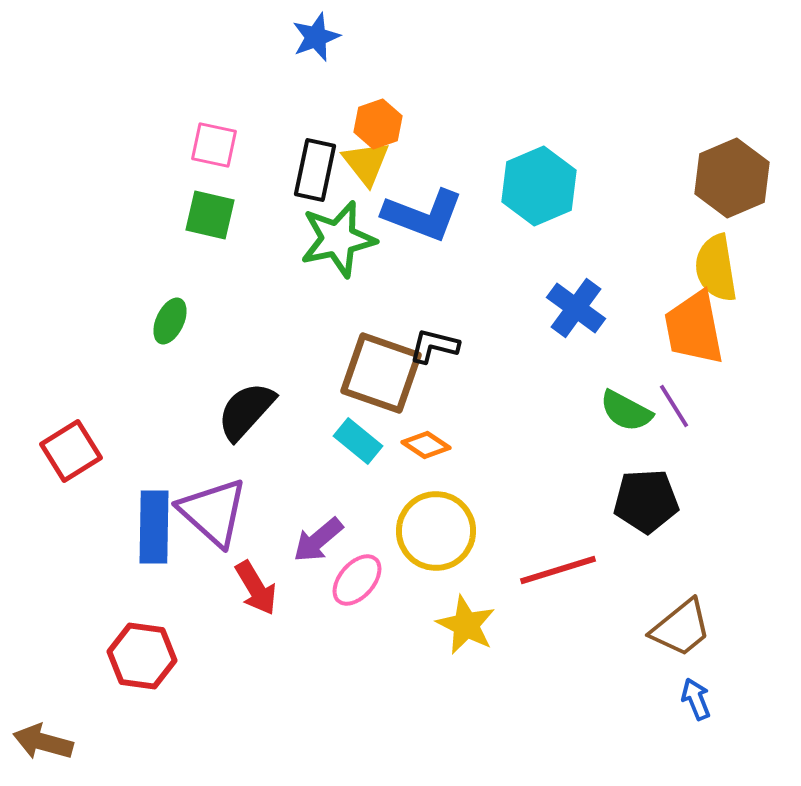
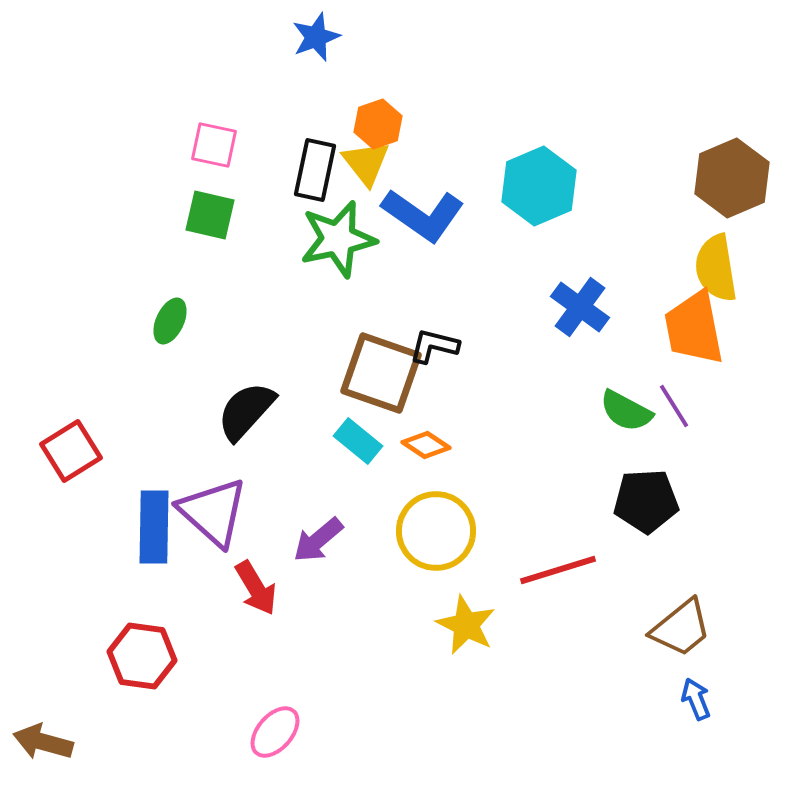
blue L-shape: rotated 14 degrees clockwise
blue cross: moved 4 px right, 1 px up
pink ellipse: moved 82 px left, 152 px down
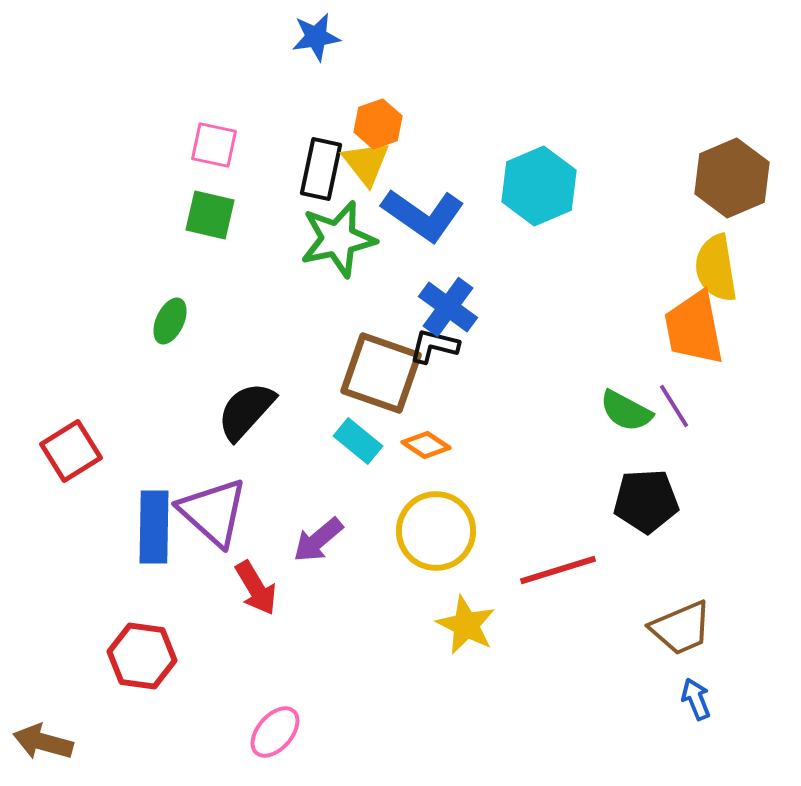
blue star: rotated 12 degrees clockwise
black rectangle: moved 6 px right, 1 px up
blue cross: moved 132 px left
brown trapezoid: rotated 16 degrees clockwise
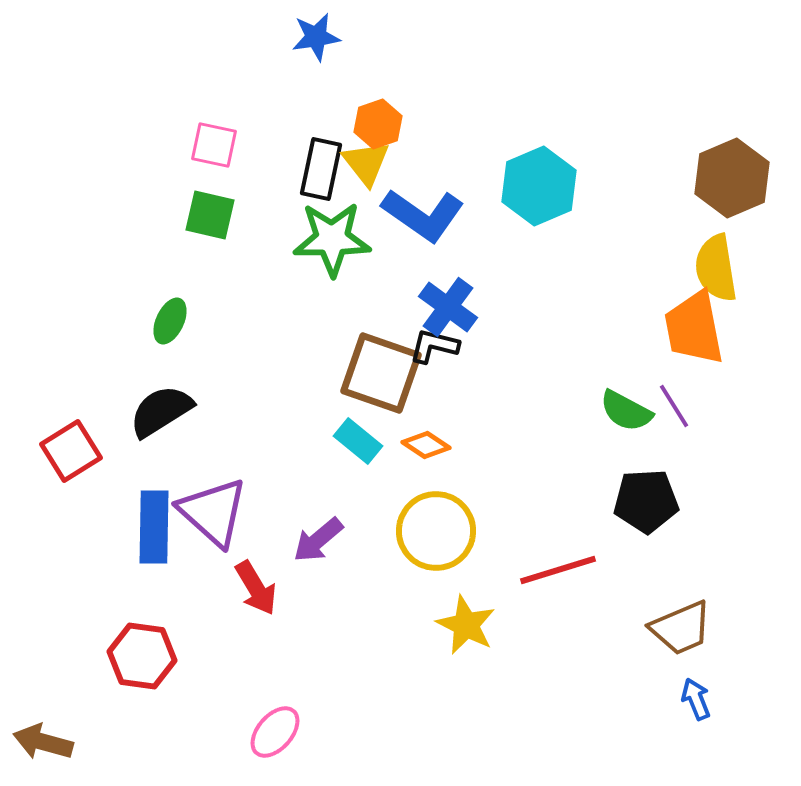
green star: moved 6 px left; rotated 12 degrees clockwise
black semicircle: moved 85 px left; rotated 16 degrees clockwise
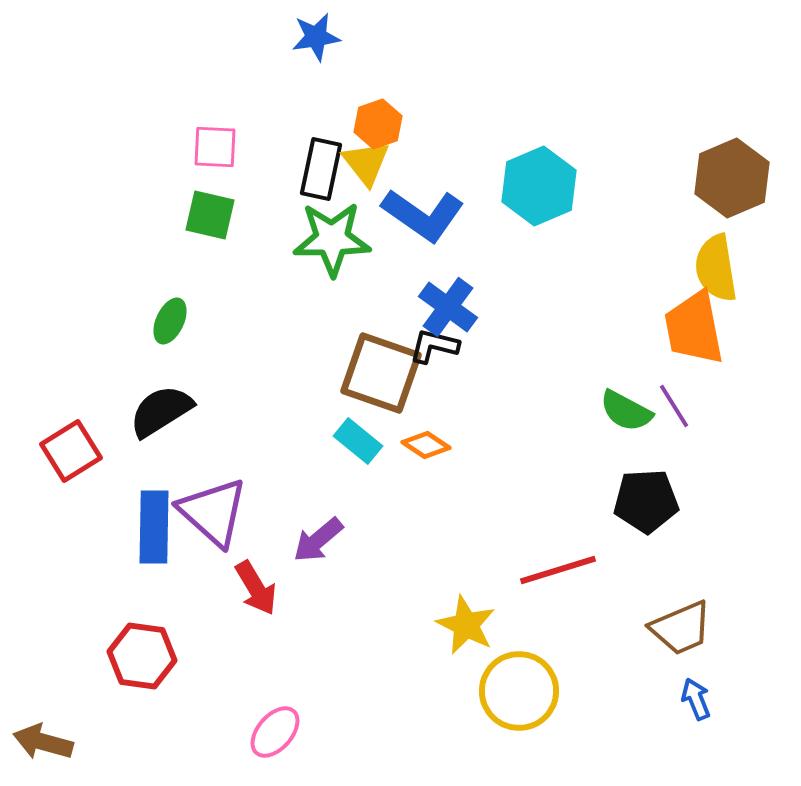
pink square: moved 1 px right, 2 px down; rotated 9 degrees counterclockwise
yellow circle: moved 83 px right, 160 px down
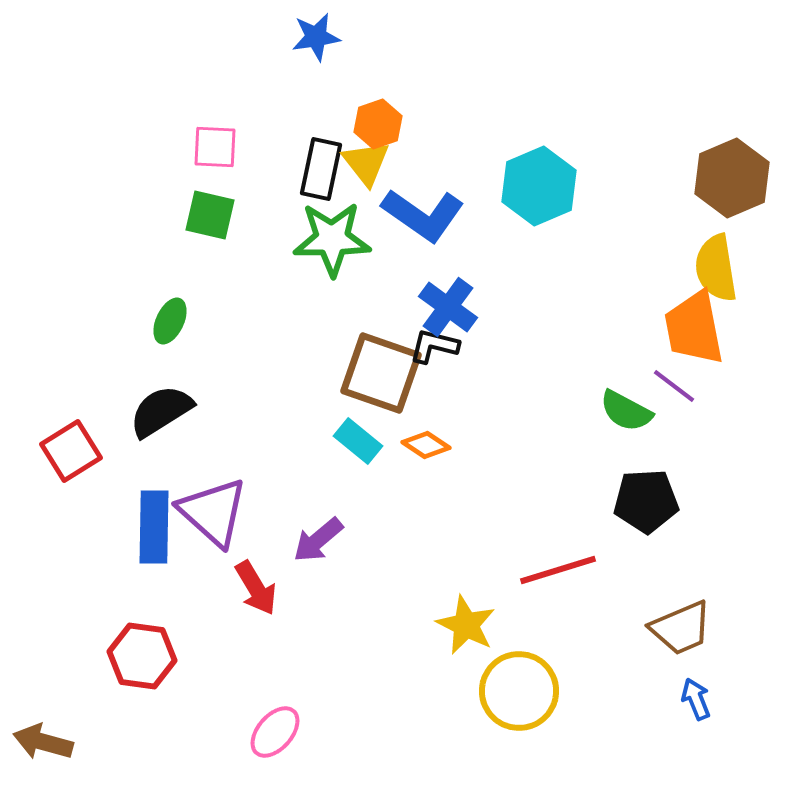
purple line: moved 20 px up; rotated 21 degrees counterclockwise
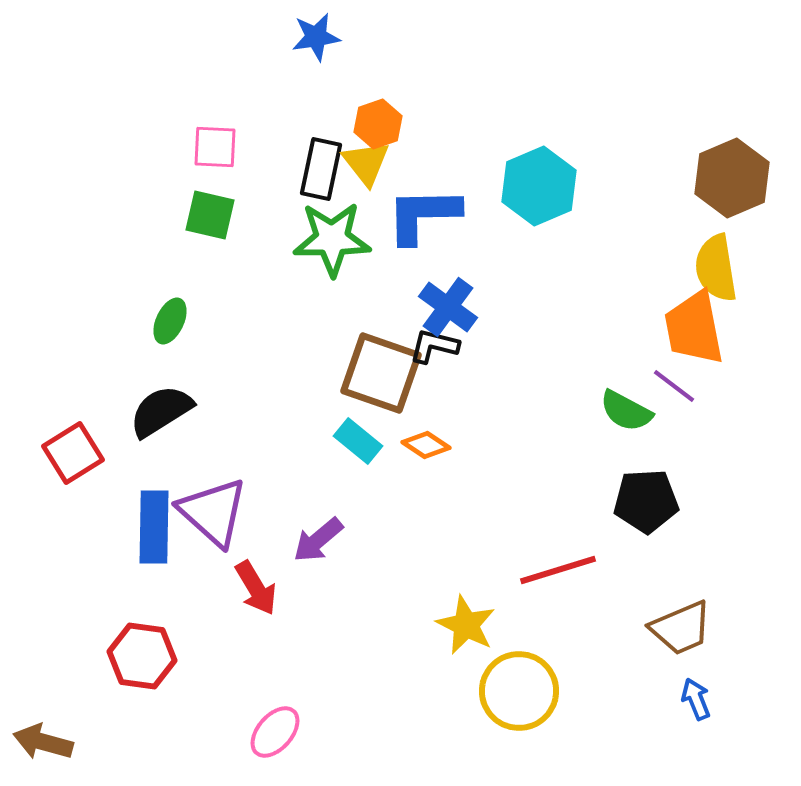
blue L-shape: rotated 144 degrees clockwise
red square: moved 2 px right, 2 px down
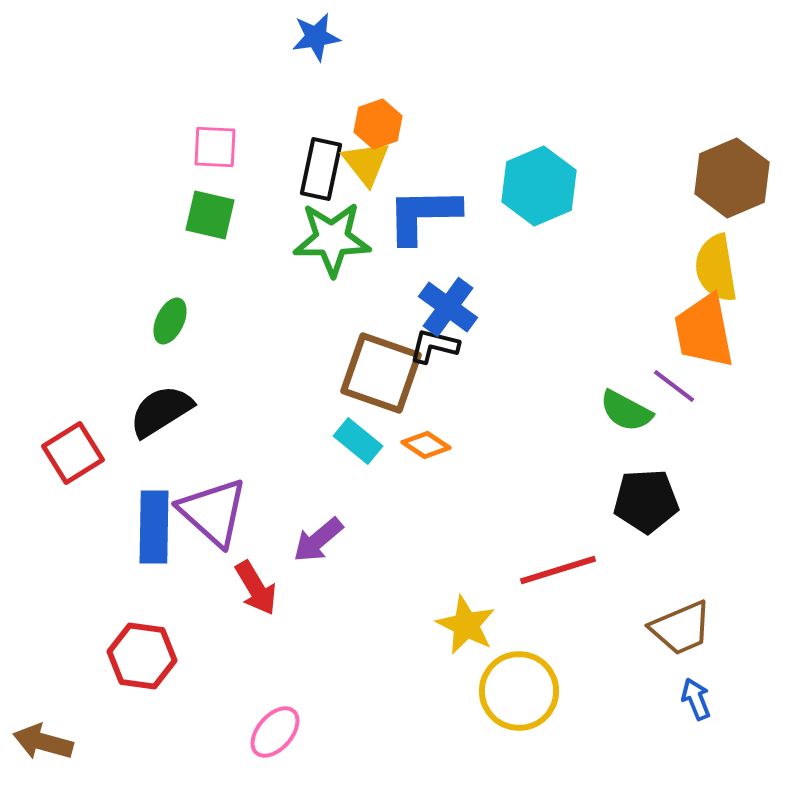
orange trapezoid: moved 10 px right, 3 px down
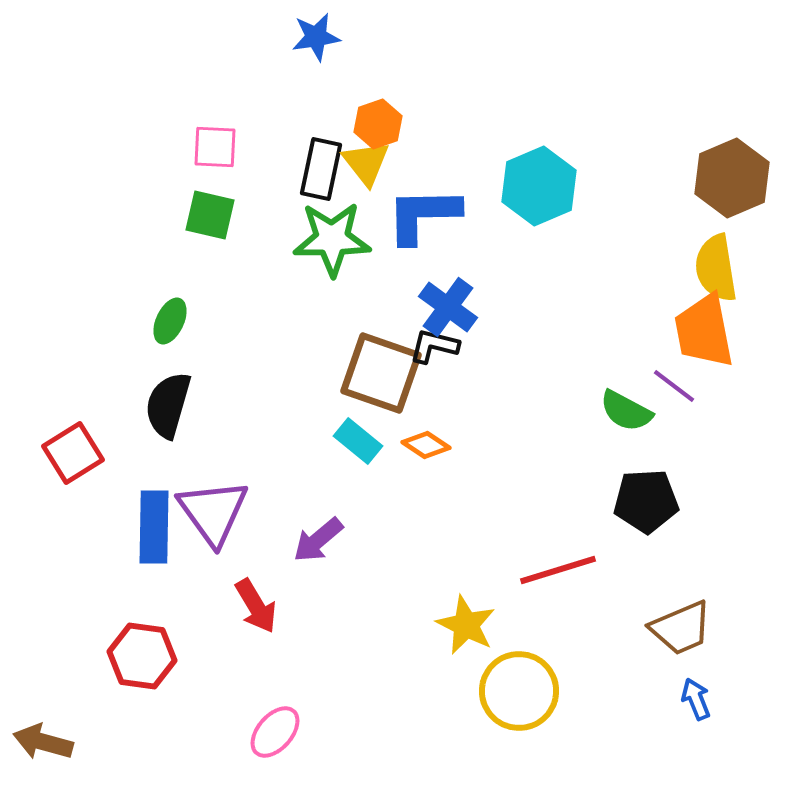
black semicircle: moved 7 px right, 6 px up; rotated 42 degrees counterclockwise
purple triangle: rotated 12 degrees clockwise
red arrow: moved 18 px down
